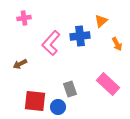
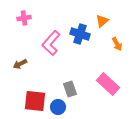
orange triangle: moved 1 px right
blue cross: moved 2 px up; rotated 24 degrees clockwise
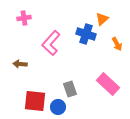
orange triangle: moved 2 px up
blue cross: moved 6 px right
brown arrow: rotated 32 degrees clockwise
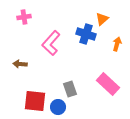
pink cross: moved 1 px up
orange arrow: rotated 136 degrees counterclockwise
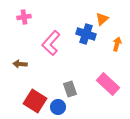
red square: rotated 25 degrees clockwise
